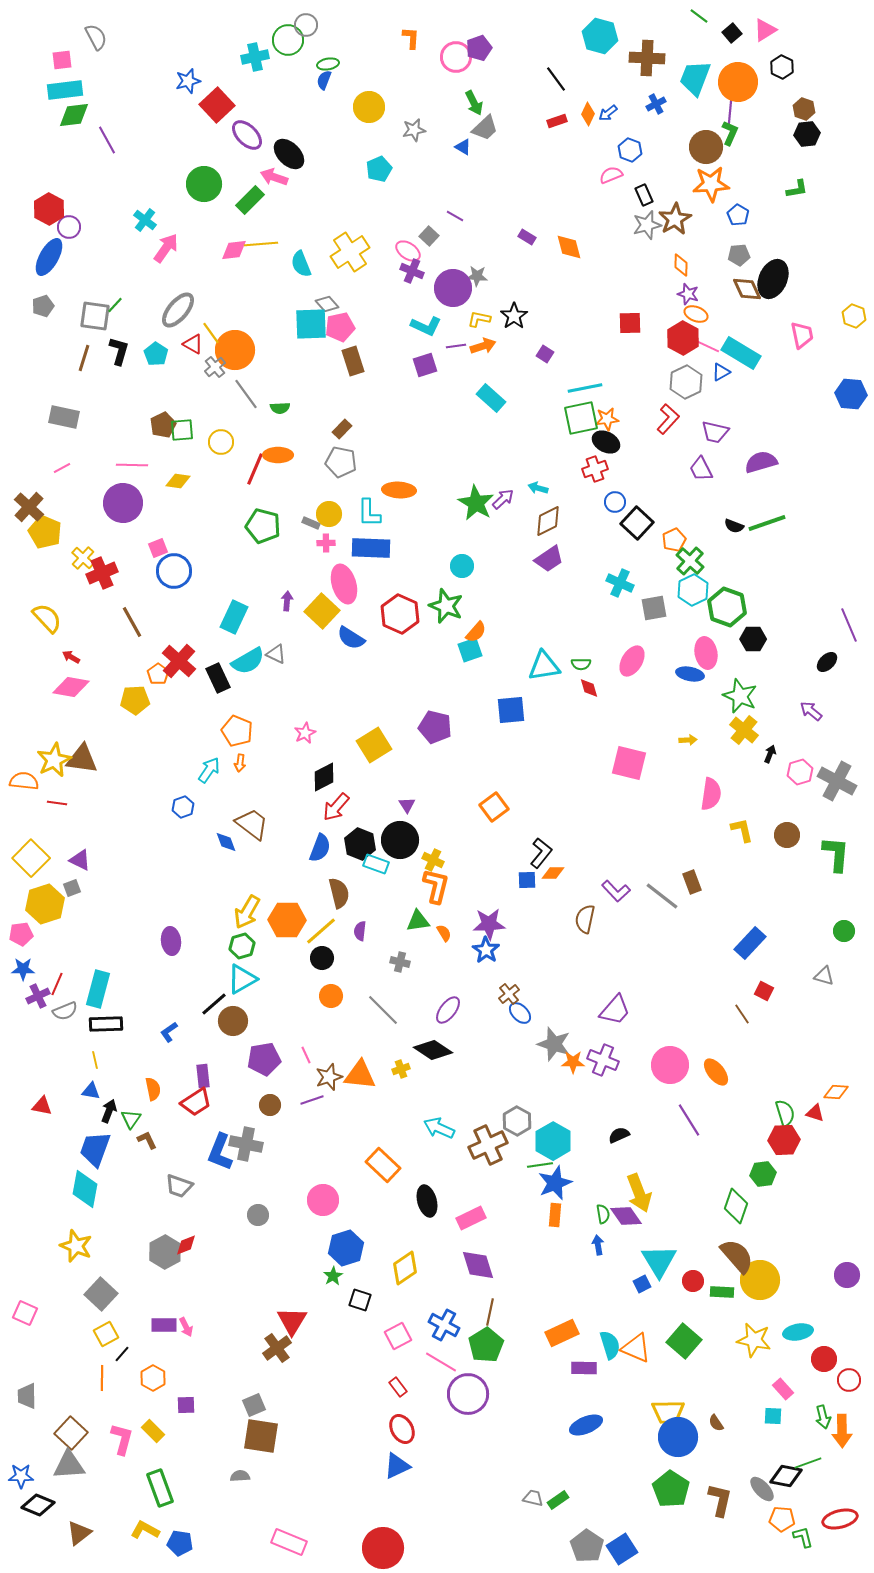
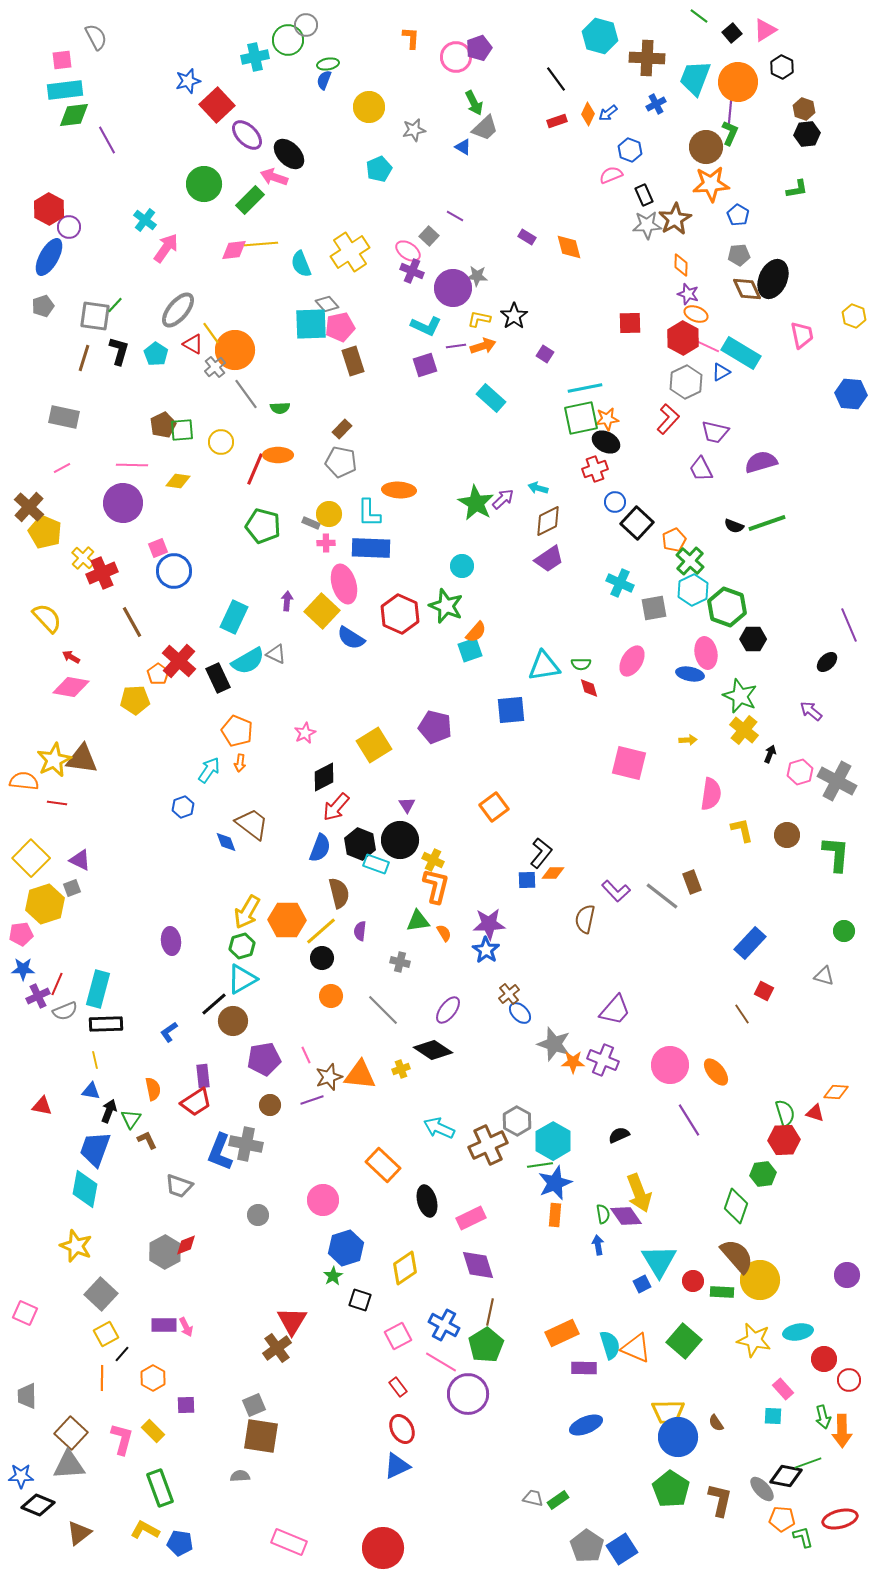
gray star at (647, 225): rotated 12 degrees clockwise
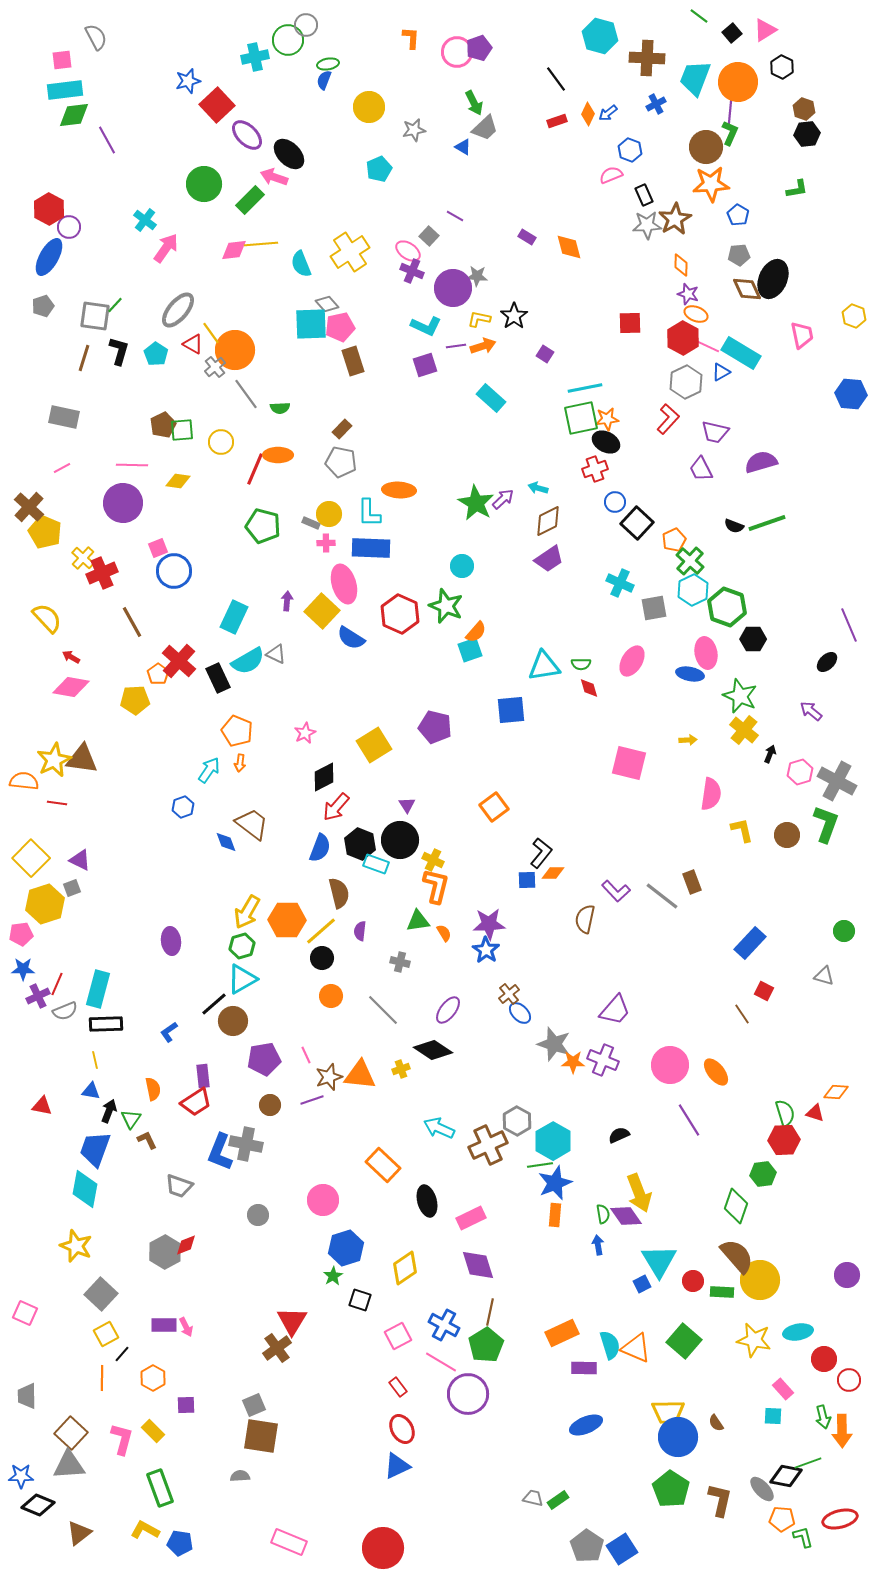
pink circle at (456, 57): moved 1 px right, 5 px up
green L-shape at (836, 854): moved 10 px left, 30 px up; rotated 15 degrees clockwise
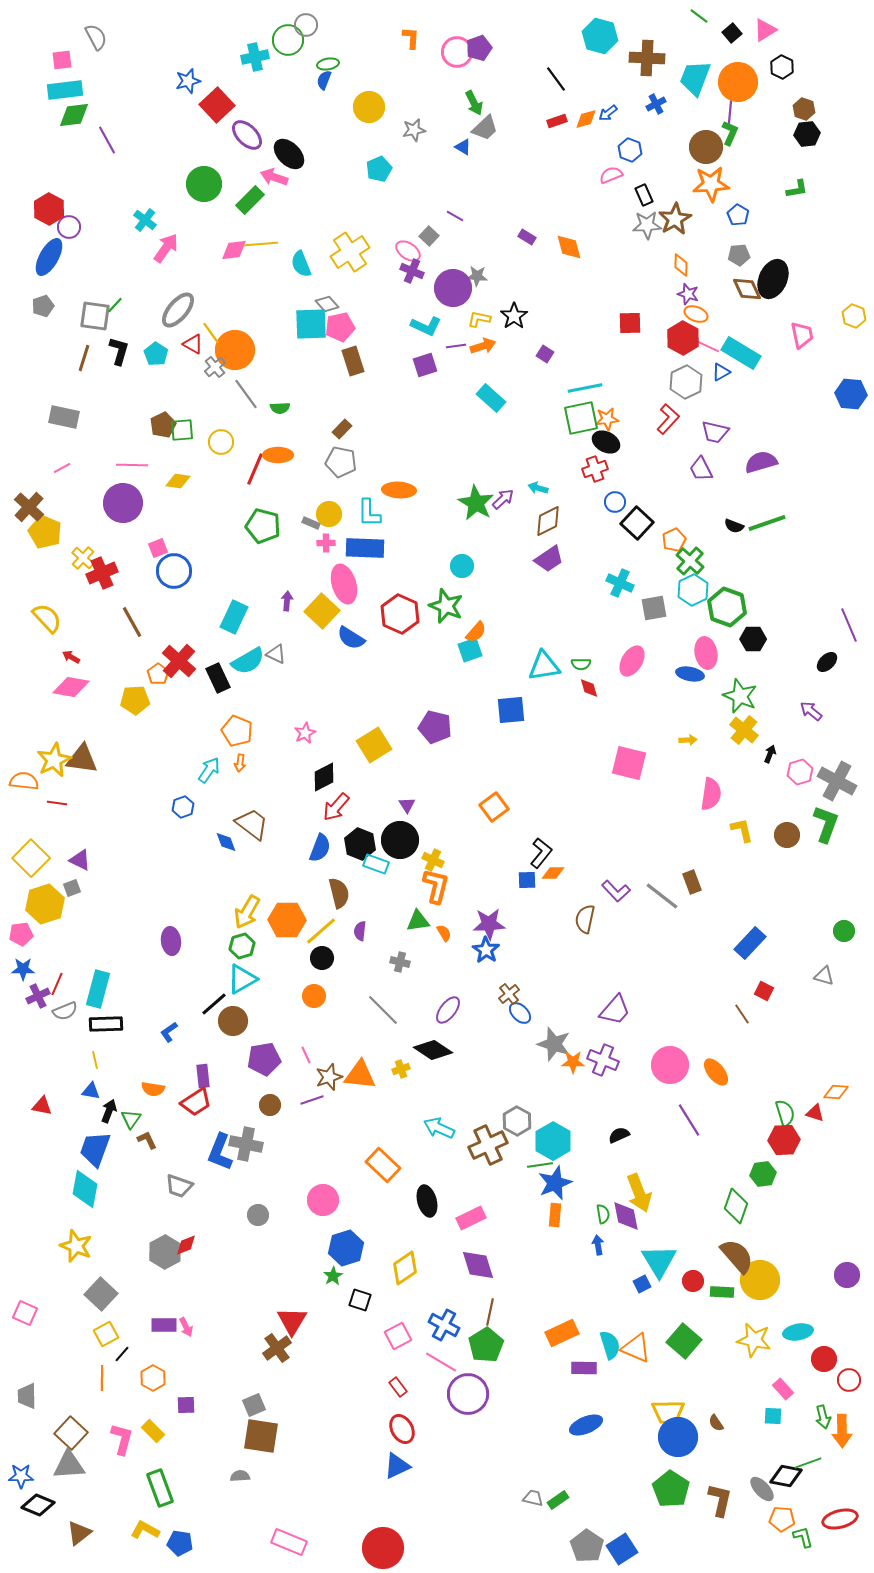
orange diamond at (588, 114): moved 2 px left, 5 px down; rotated 50 degrees clockwise
blue rectangle at (371, 548): moved 6 px left
orange circle at (331, 996): moved 17 px left
orange semicircle at (153, 1089): rotated 110 degrees clockwise
purple diamond at (626, 1216): rotated 24 degrees clockwise
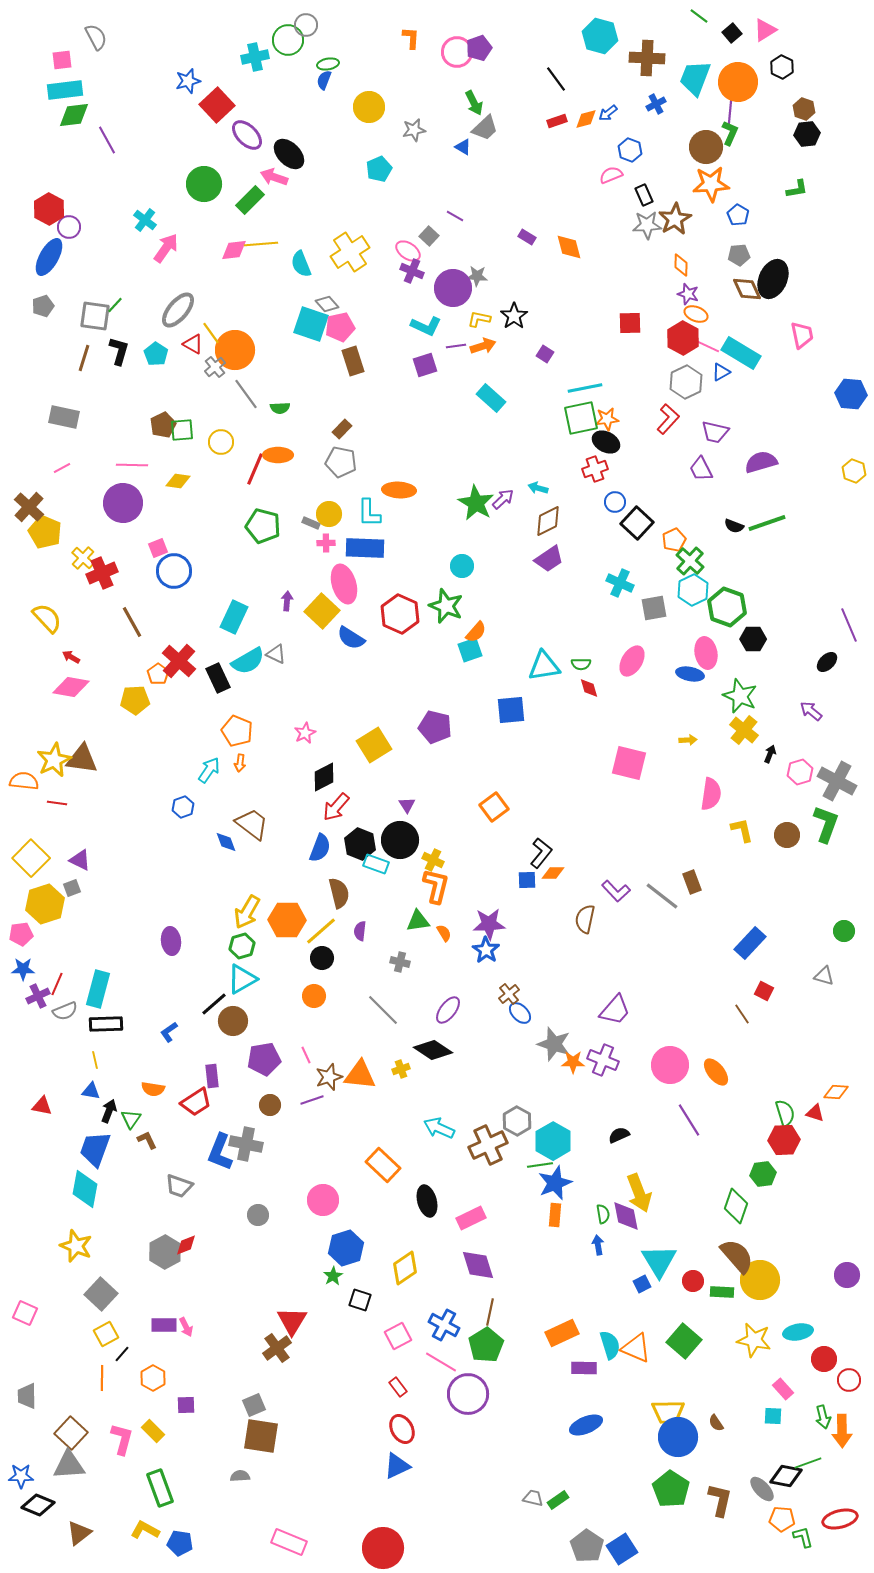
yellow hexagon at (854, 316): moved 155 px down
cyan square at (311, 324): rotated 21 degrees clockwise
purple rectangle at (203, 1076): moved 9 px right
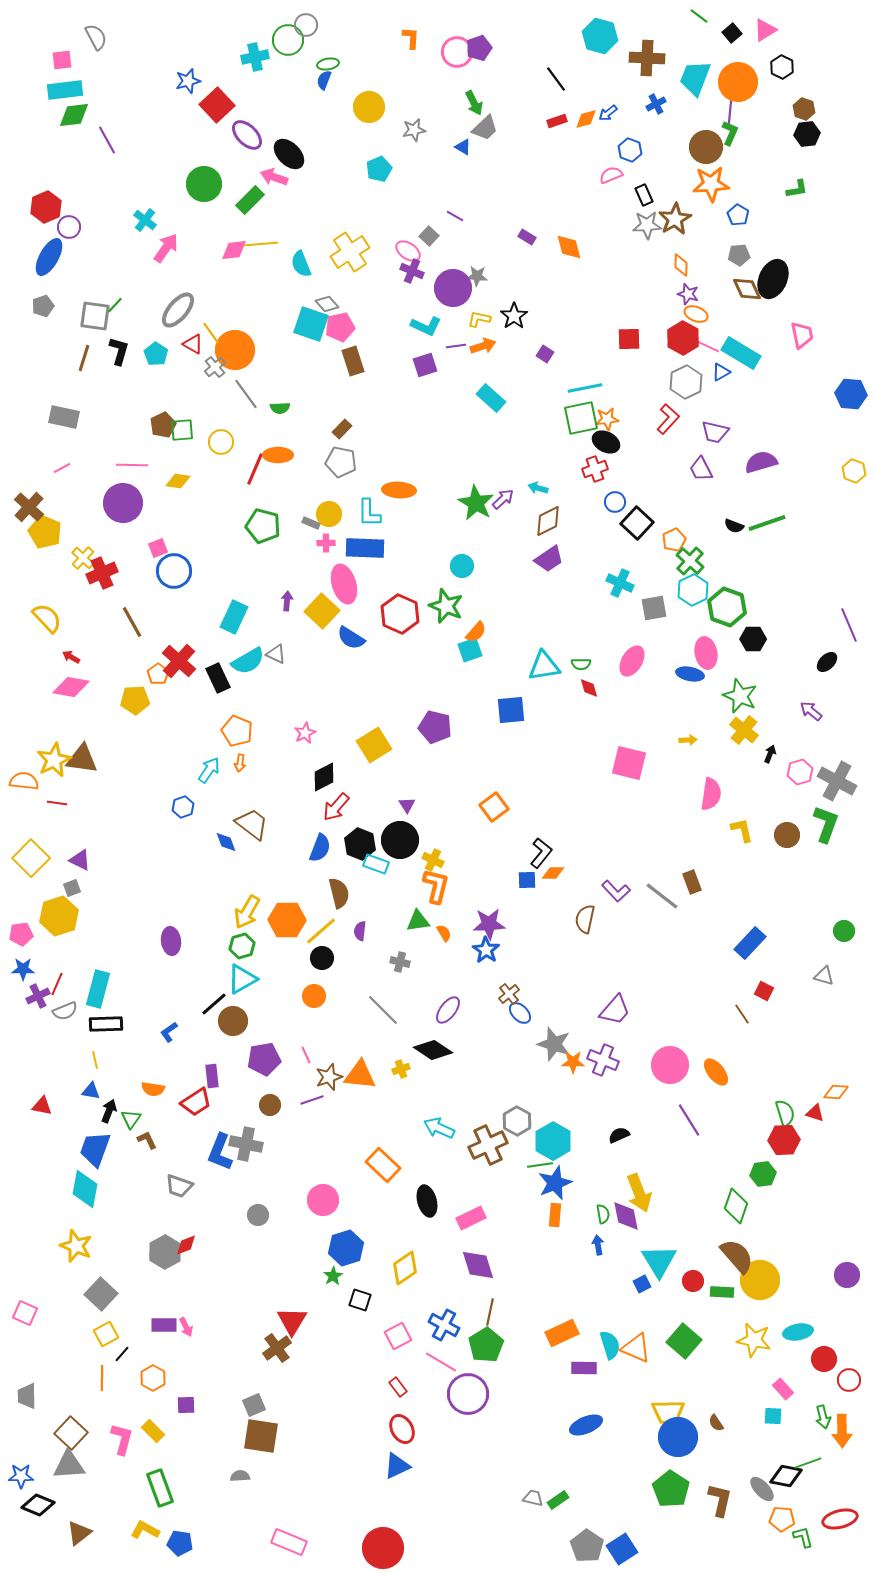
red hexagon at (49, 209): moved 3 px left, 2 px up; rotated 8 degrees clockwise
red square at (630, 323): moved 1 px left, 16 px down
yellow hexagon at (45, 904): moved 14 px right, 12 px down
